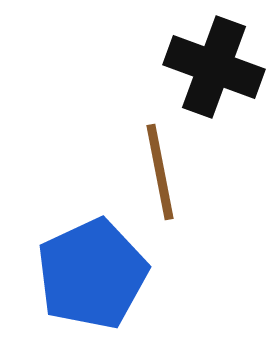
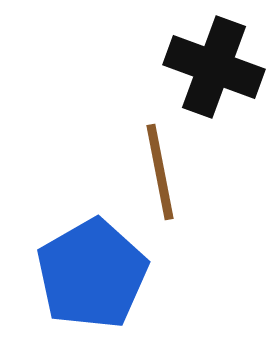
blue pentagon: rotated 5 degrees counterclockwise
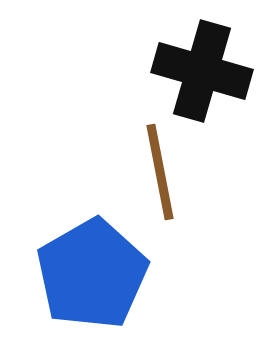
black cross: moved 12 px left, 4 px down; rotated 4 degrees counterclockwise
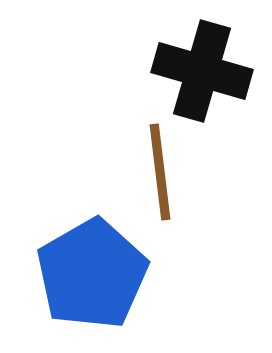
brown line: rotated 4 degrees clockwise
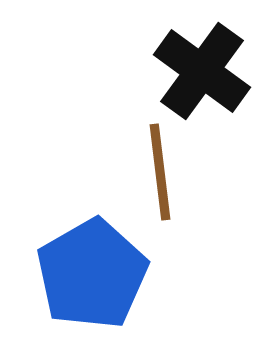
black cross: rotated 20 degrees clockwise
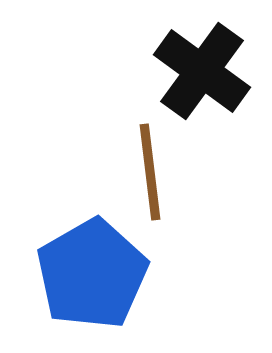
brown line: moved 10 px left
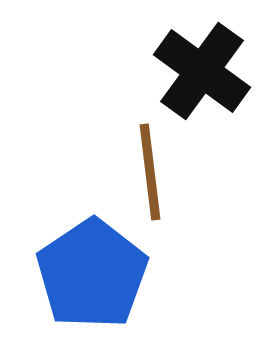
blue pentagon: rotated 4 degrees counterclockwise
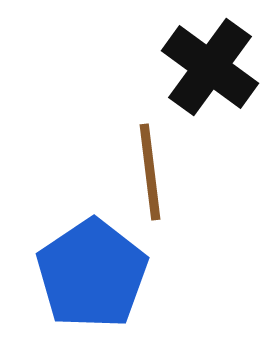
black cross: moved 8 px right, 4 px up
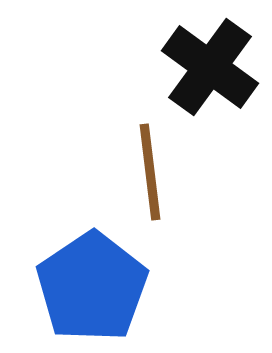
blue pentagon: moved 13 px down
